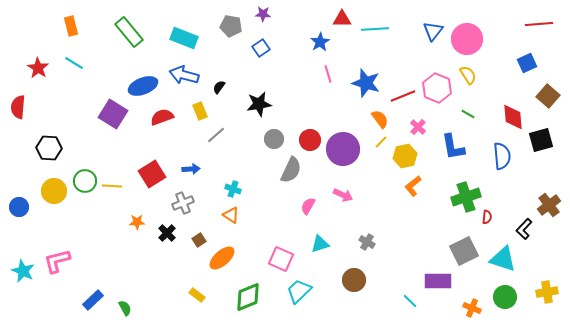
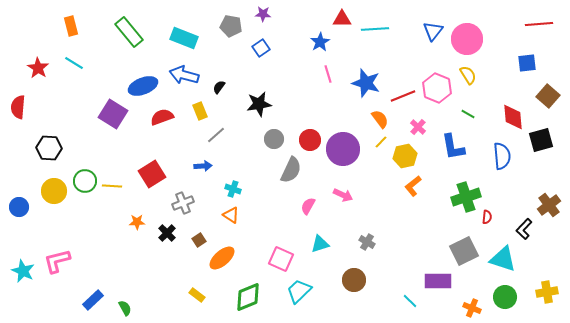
blue square at (527, 63): rotated 18 degrees clockwise
blue arrow at (191, 169): moved 12 px right, 3 px up
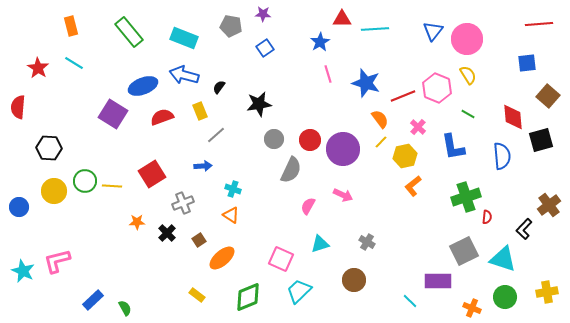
blue square at (261, 48): moved 4 px right
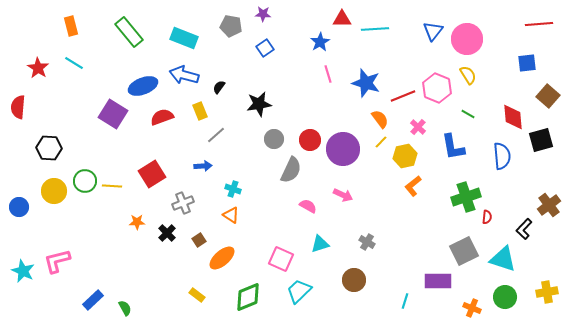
pink semicircle at (308, 206): rotated 90 degrees clockwise
cyan line at (410, 301): moved 5 px left; rotated 63 degrees clockwise
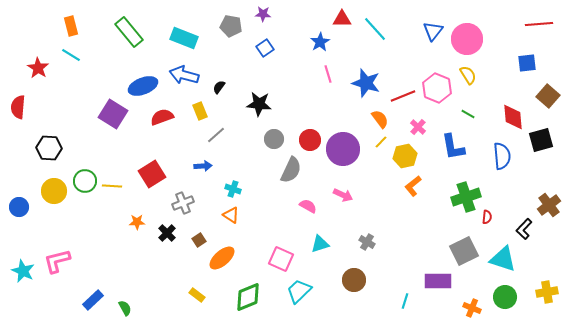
cyan line at (375, 29): rotated 52 degrees clockwise
cyan line at (74, 63): moved 3 px left, 8 px up
black star at (259, 104): rotated 15 degrees clockwise
